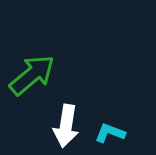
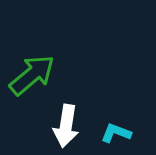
cyan L-shape: moved 6 px right
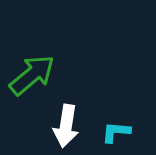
cyan L-shape: moved 1 px up; rotated 16 degrees counterclockwise
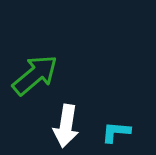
green arrow: moved 3 px right
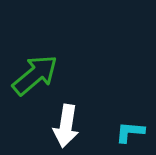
cyan L-shape: moved 14 px right
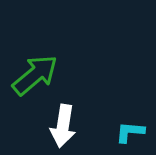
white arrow: moved 3 px left
